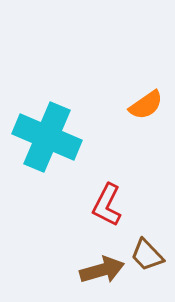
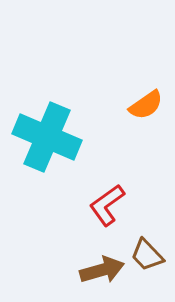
red L-shape: rotated 27 degrees clockwise
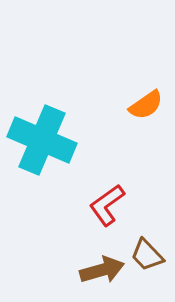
cyan cross: moved 5 px left, 3 px down
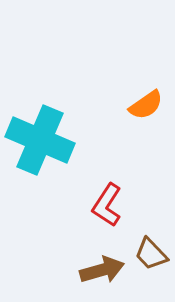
cyan cross: moved 2 px left
red L-shape: rotated 21 degrees counterclockwise
brown trapezoid: moved 4 px right, 1 px up
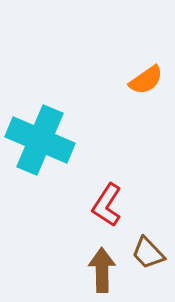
orange semicircle: moved 25 px up
brown trapezoid: moved 3 px left, 1 px up
brown arrow: rotated 75 degrees counterclockwise
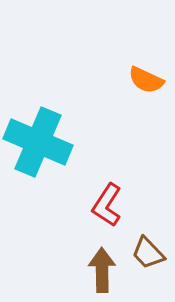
orange semicircle: rotated 60 degrees clockwise
cyan cross: moved 2 px left, 2 px down
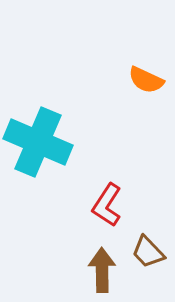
brown trapezoid: moved 1 px up
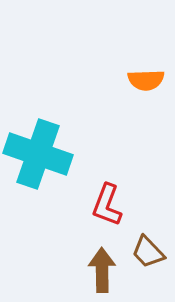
orange semicircle: rotated 27 degrees counterclockwise
cyan cross: moved 12 px down; rotated 4 degrees counterclockwise
red L-shape: rotated 12 degrees counterclockwise
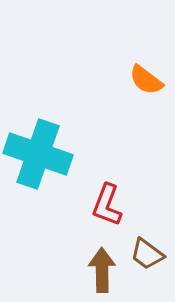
orange semicircle: rotated 39 degrees clockwise
brown trapezoid: moved 1 px left, 2 px down; rotated 9 degrees counterclockwise
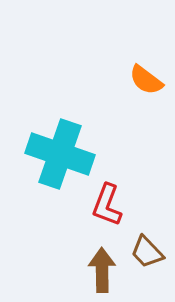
cyan cross: moved 22 px right
brown trapezoid: moved 2 px up; rotated 9 degrees clockwise
